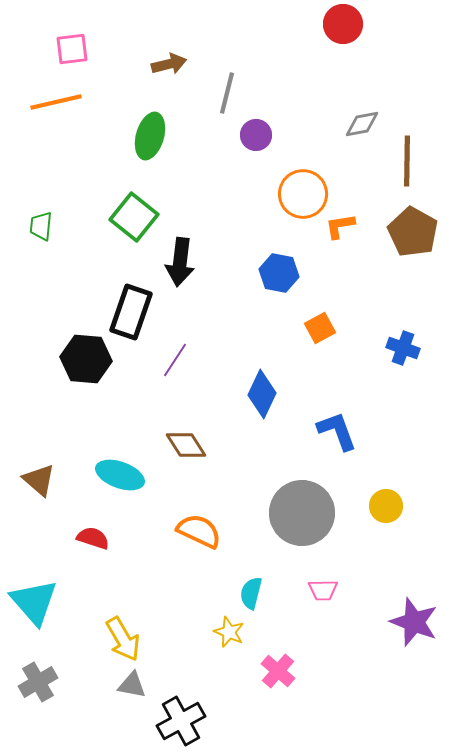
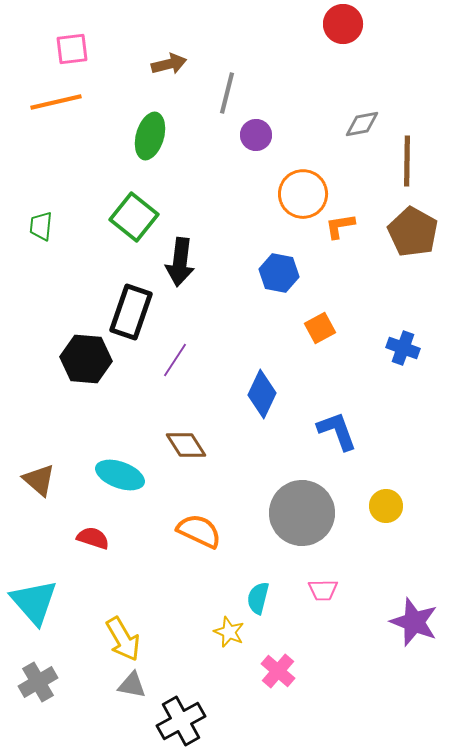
cyan semicircle: moved 7 px right, 5 px down
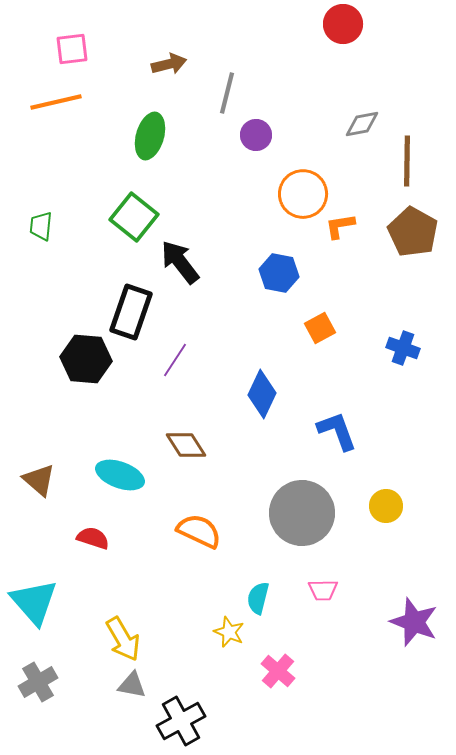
black arrow: rotated 135 degrees clockwise
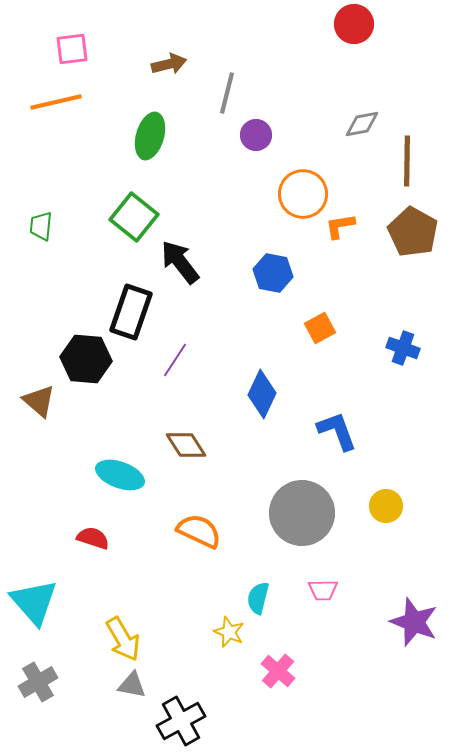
red circle: moved 11 px right
blue hexagon: moved 6 px left
brown triangle: moved 79 px up
